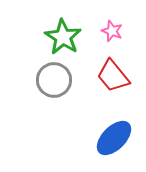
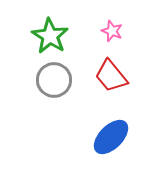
green star: moved 13 px left, 1 px up
red trapezoid: moved 2 px left
blue ellipse: moved 3 px left, 1 px up
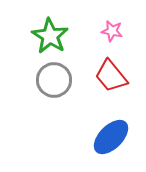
pink star: rotated 10 degrees counterclockwise
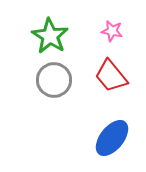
blue ellipse: moved 1 px right, 1 px down; rotated 6 degrees counterclockwise
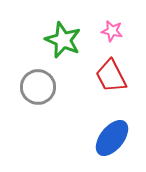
green star: moved 13 px right, 4 px down; rotated 9 degrees counterclockwise
red trapezoid: rotated 12 degrees clockwise
gray circle: moved 16 px left, 7 px down
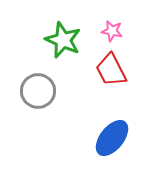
red trapezoid: moved 6 px up
gray circle: moved 4 px down
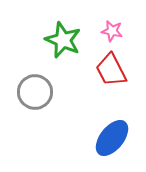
gray circle: moved 3 px left, 1 px down
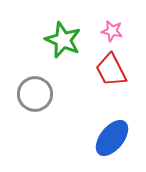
gray circle: moved 2 px down
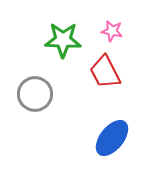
green star: rotated 21 degrees counterclockwise
red trapezoid: moved 6 px left, 2 px down
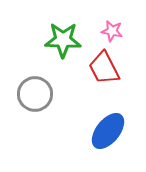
red trapezoid: moved 1 px left, 4 px up
blue ellipse: moved 4 px left, 7 px up
